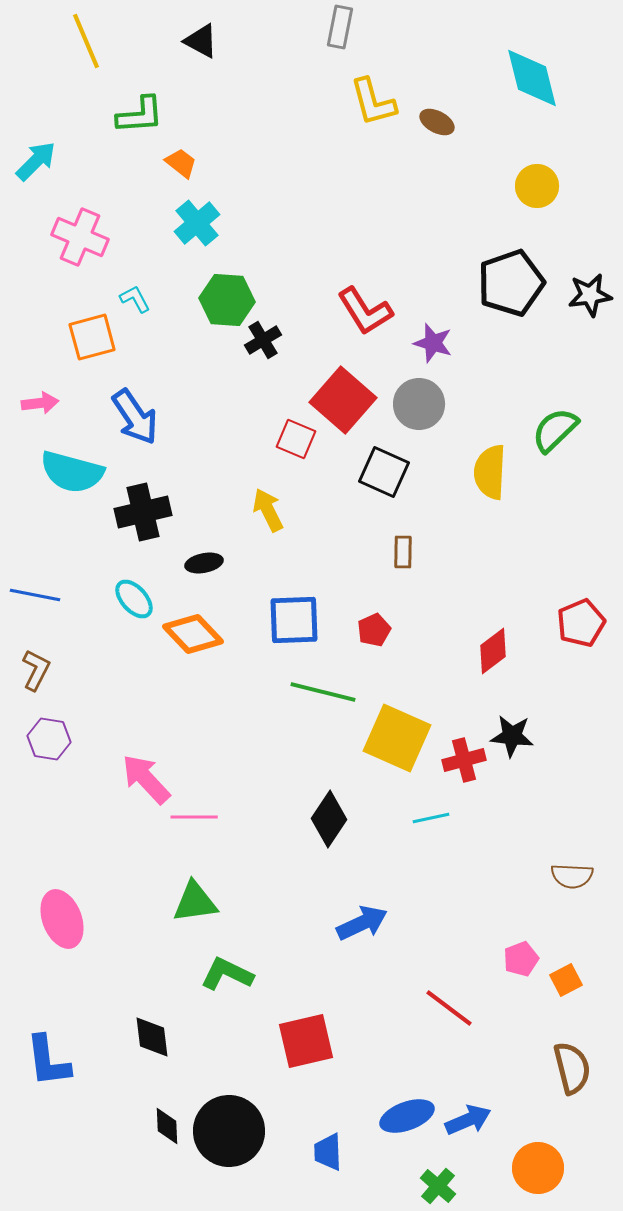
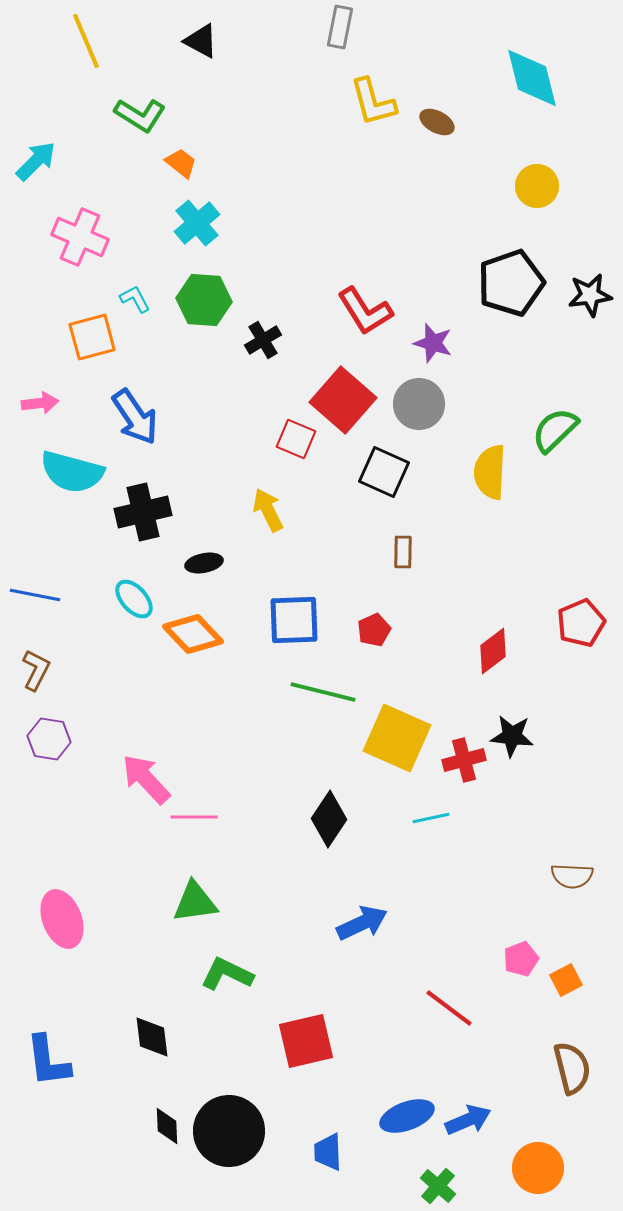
green L-shape at (140, 115): rotated 36 degrees clockwise
green hexagon at (227, 300): moved 23 px left
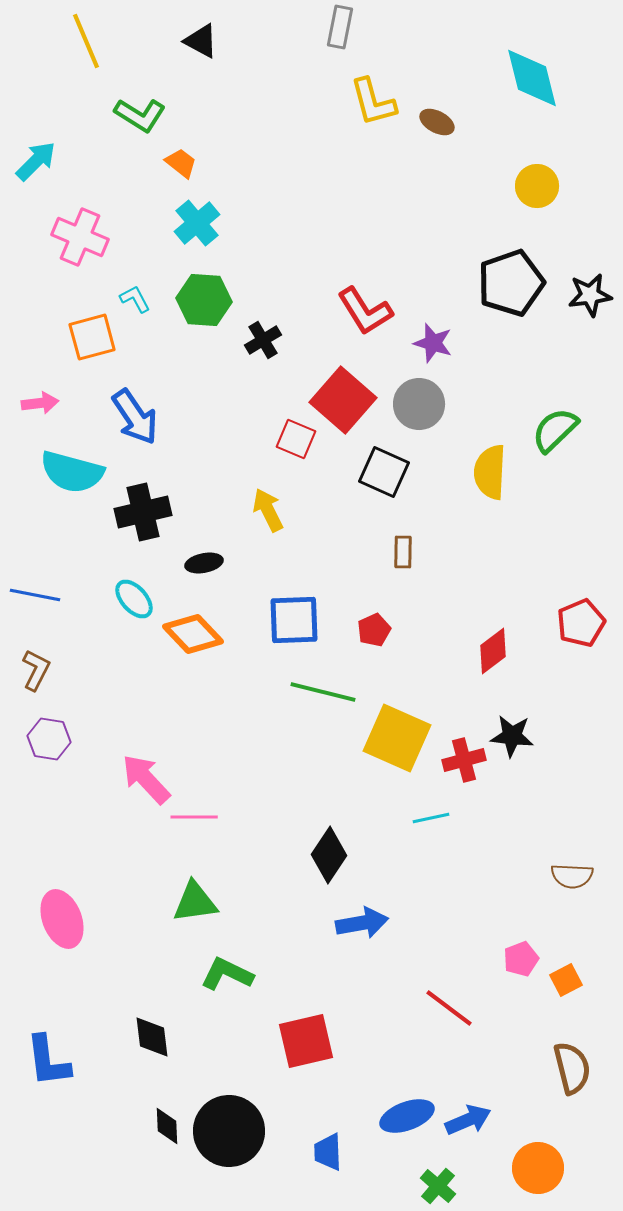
black diamond at (329, 819): moved 36 px down
blue arrow at (362, 923): rotated 15 degrees clockwise
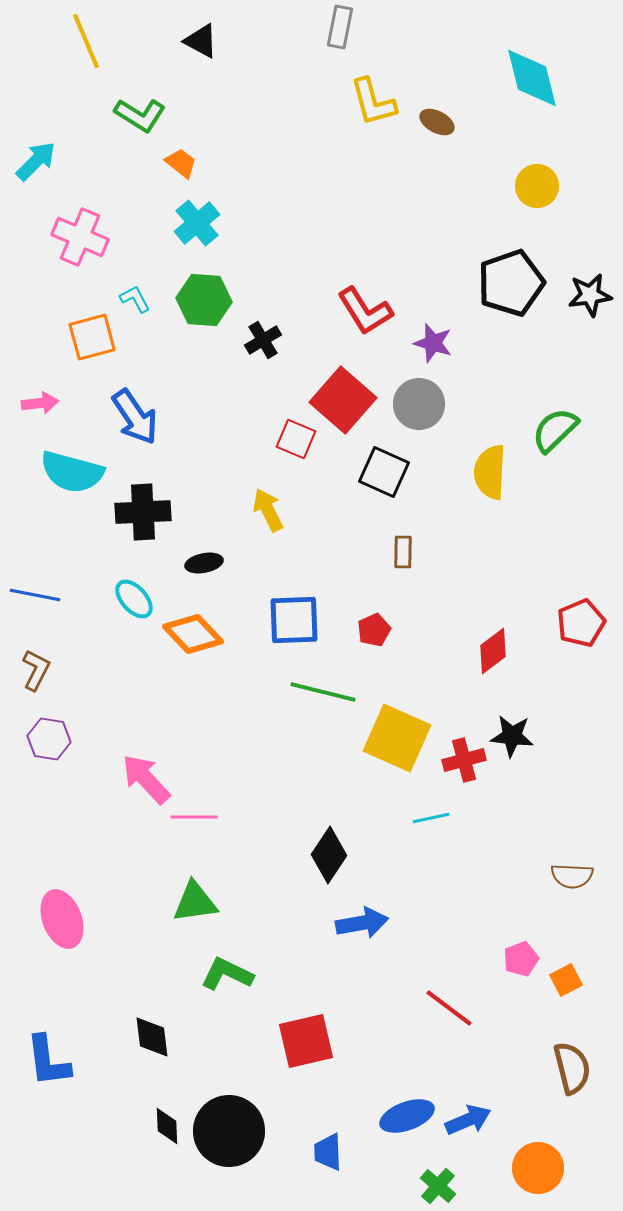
black cross at (143, 512): rotated 10 degrees clockwise
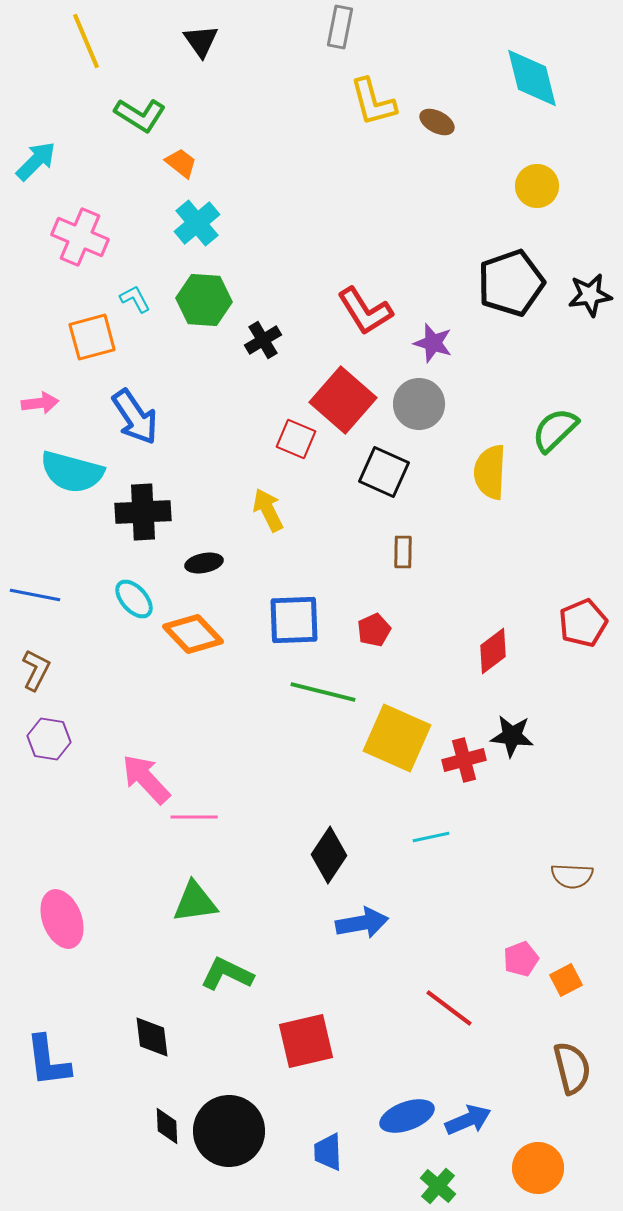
black triangle at (201, 41): rotated 27 degrees clockwise
red pentagon at (581, 623): moved 2 px right
cyan line at (431, 818): moved 19 px down
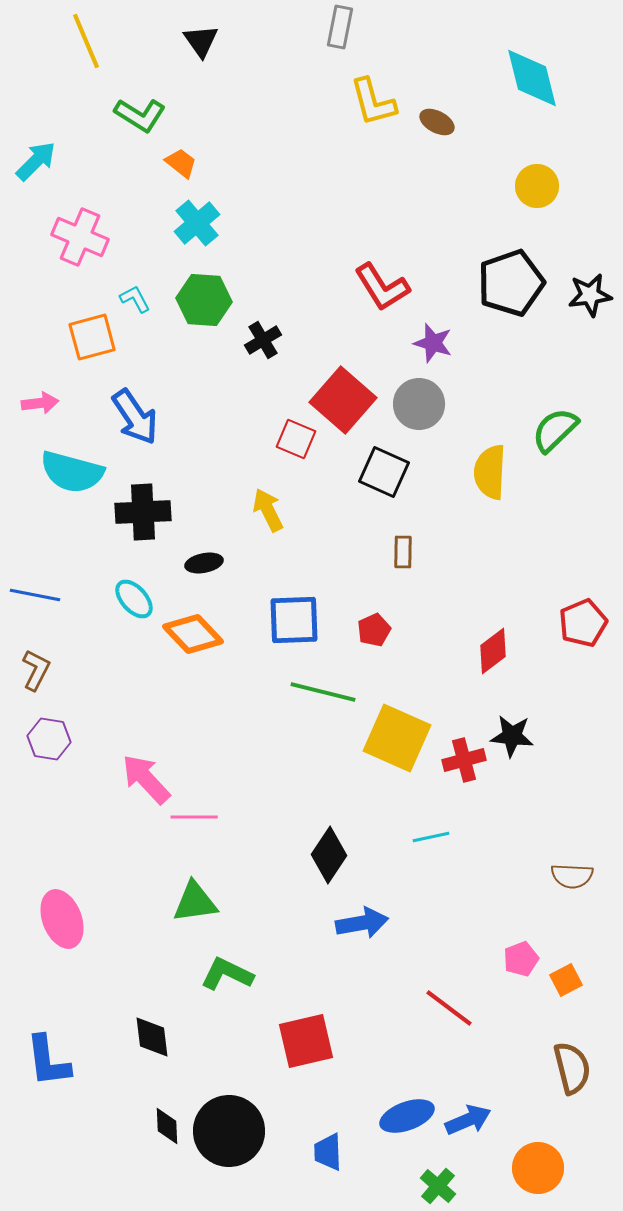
red L-shape at (365, 311): moved 17 px right, 24 px up
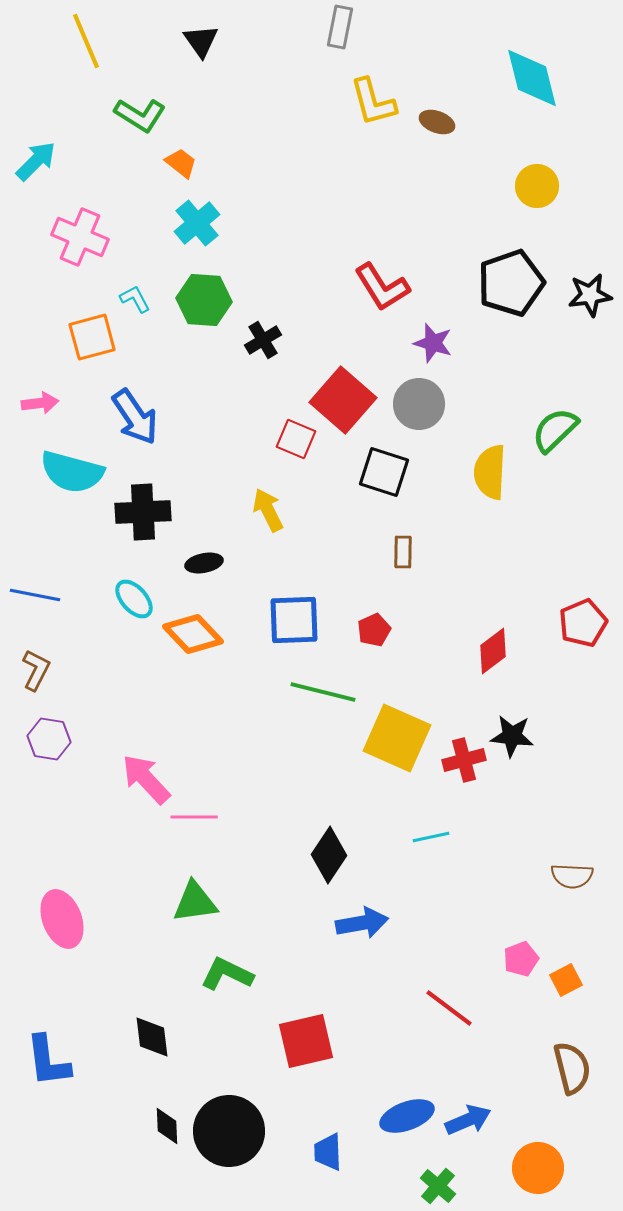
brown ellipse at (437, 122): rotated 8 degrees counterclockwise
black square at (384, 472): rotated 6 degrees counterclockwise
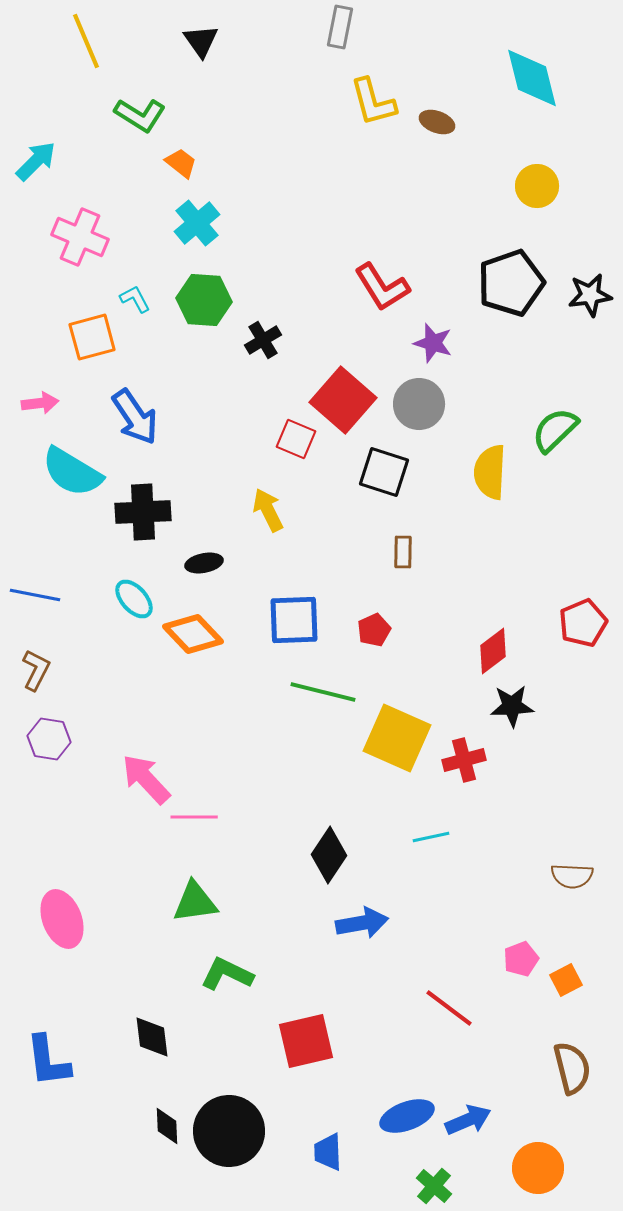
cyan semicircle at (72, 472): rotated 16 degrees clockwise
black star at (512, 736): moved 30 px up; rotated 9 degrees counterclockwise
green cross at (438, 1186): moved 4 px left
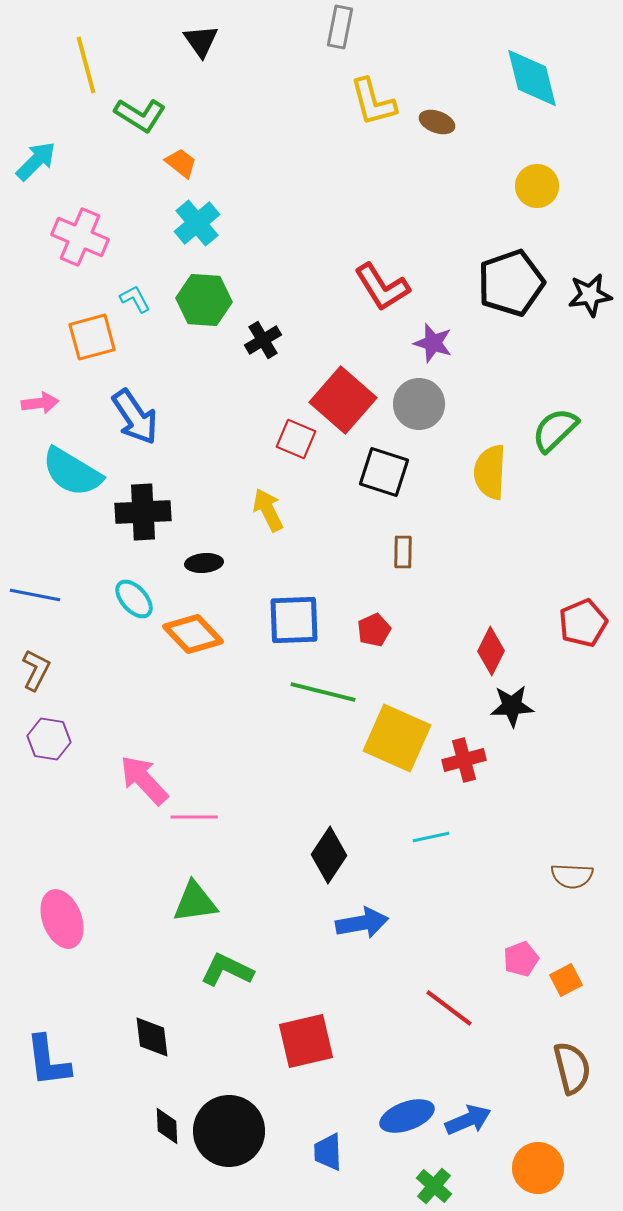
yellow line at (86, 41): moved 24 px down; rotated 8 degrees clockwise
black ellipse at (204, 563): rotated 6 degrees clockwise
red diamond at (493, 651): moved 2 px left; rotated 27 degrees counterclockwise
pink arrow at (146, 779): moved 2 px left, 1 px down
green L-shape at (227, 974): moved 4 px up
